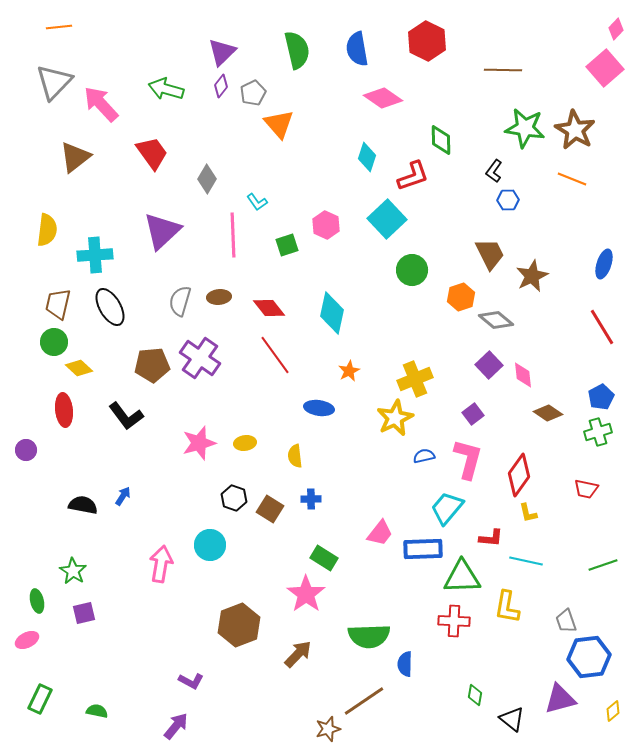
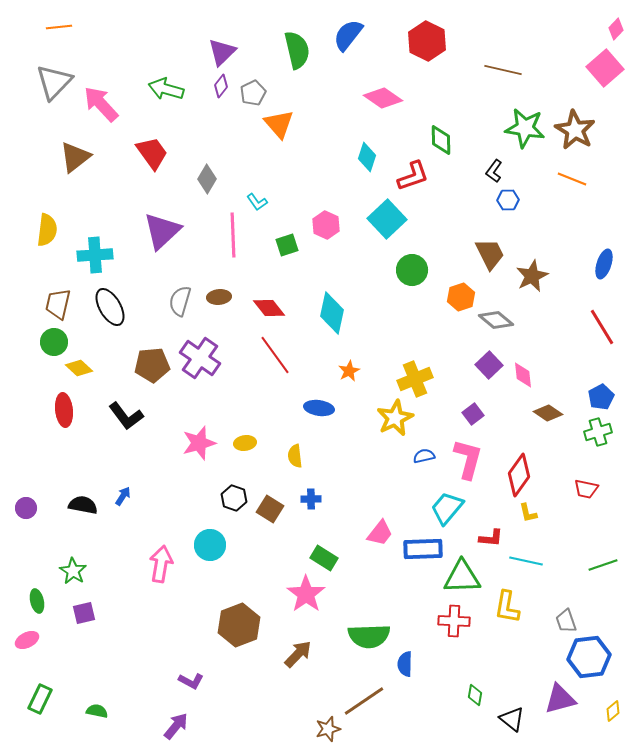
blue semicircle at (357, 49): moved 9 px left, 14 px up; rotated 48 degrees clockwise
brown line at (503, 70): rotated 12 degrees clockwise
purple circle at (26, 450): moved 58 px down
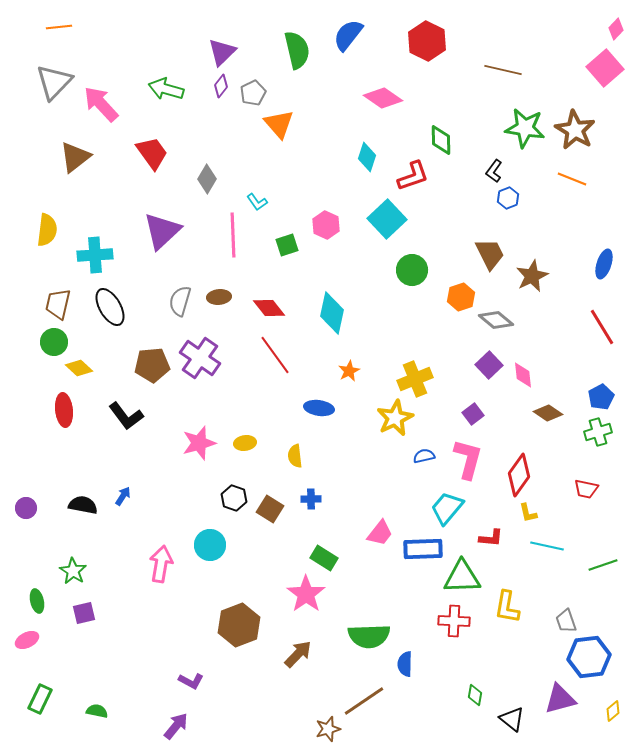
blue hexagon at (508, 200): moved 2 px up; rotated 20 degrees counterclockwise
cyan line at (526, 561): moved 21 px right, 15 px up
